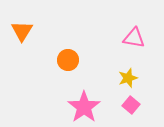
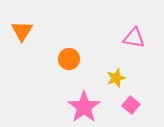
orange circle: moved 1 px right, 1 px up
yellow star: moved 12 px left
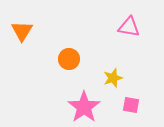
pink triangle: moved 5 px left, 11 px up
yellow star: moved 3 px left
pink square: rotated 30 degrees counterclockwise
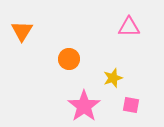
pink triangle: rotated 10 degrees counterclockwise
pink star: moved 1 px up
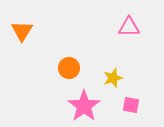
orange circle: moved 9 px down
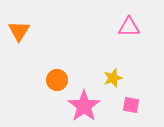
orange triangle: moved 3 px left
orange circle: moved 12 px left, 12 px down
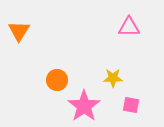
yellow star: rotated 18 degrees clockwise
